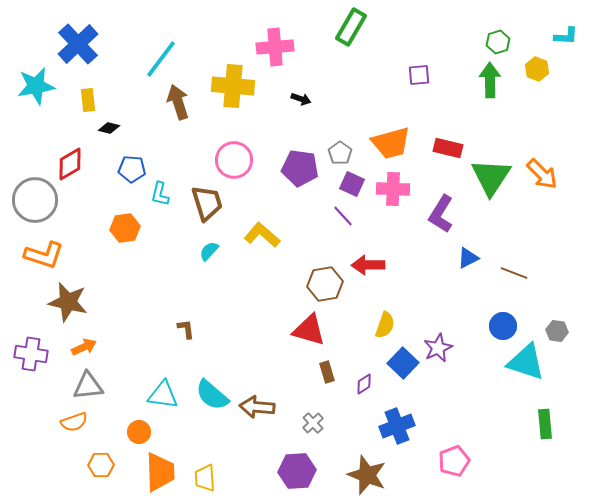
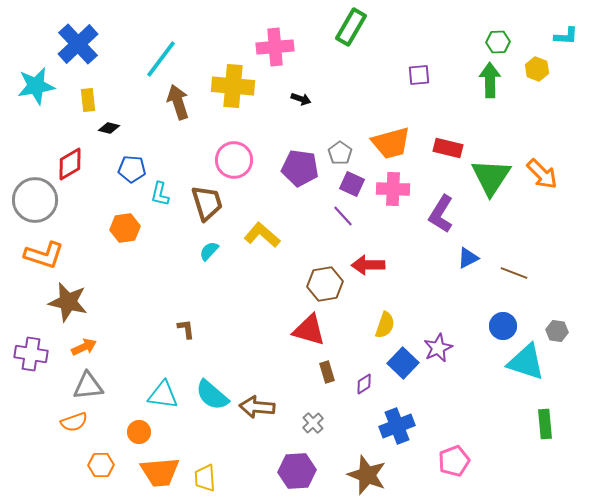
green hexagon at (498, 42): rotated 15 degrees clockwise
orange trapezoid at (160, 472): rotated 87 degrees clockwise
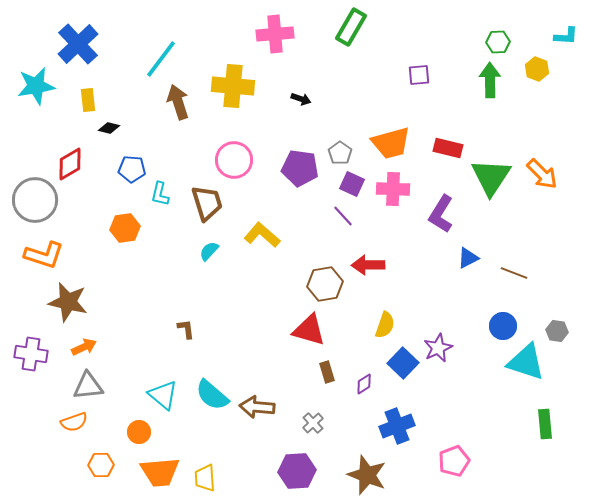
pink cross at (275, 47): moved 13 px up
cyan triangle at (163, 395): rotated 32 degrees clockwise
